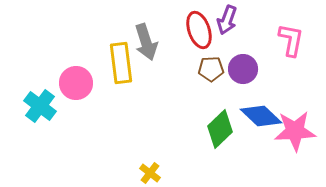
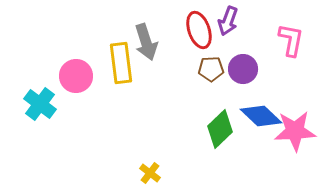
purple arrow: moved 1 px right, 1 px down
pink circle: moved 7 px up
cyan cross: moved 2 px up
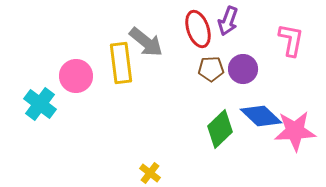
red ellipse: moved 1 px left, 1 px up
gray arrow: rotated 33 degrees counterclockwise
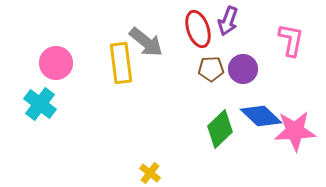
pink circle: moved 20 px left, 13 px up
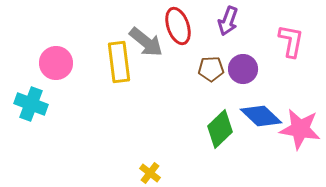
red ellipse: moved 20 px left, 3 px up
pink L-shape: moved 1 px down
yellow rectangle: moved 2 px left, 1 px up
cyan cross: moved 9 px left; rotated 16 degrees counterclockwise
pink star: moved 5 px right, 2 px up; rotated 12 degrees clockwise
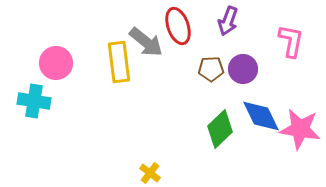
cyan cross: moved 3 px right, 3 px up; rotated 12 degrees counterclockwise
blue diamond: rotated 21 degrees clockwise
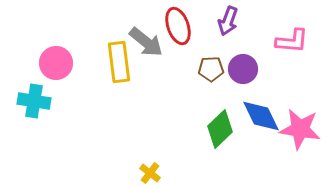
pink L-shape: moved 1 px right; rotated 84 degrees clockwise
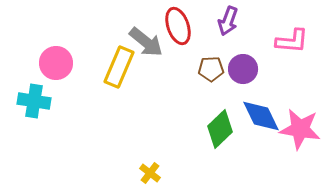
yellow rectangle: moved 5 px down; rotated 30 degrees clockwise
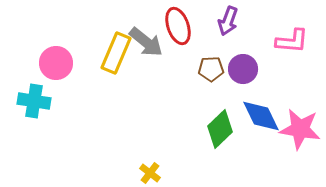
yellow rectangle: moved 3 px left, 14 px up
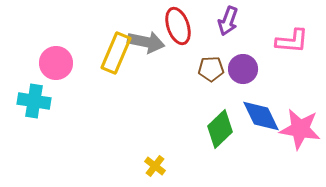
gray arrow: rotated 27 degrees counterclockwise
yellow cross: moved 5 px right, 7 px up
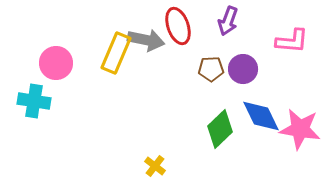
gray arrow: moved 2 px up
